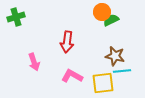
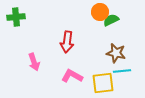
orange circle: moved 2 px left
green cross: rotated 12 degrees clockwise
brown star: moved 1 px right, 3 px up
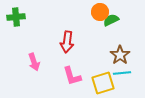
brown star: moved 4 px right, 2 px down; rotated 24 degrees clockwise
cyan line: moved 2 px down
pink L-shape: rotated 135 degrees counterclockwise
yellow square: rotated 10 degrees counterclockwise
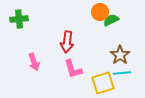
green cross: moved 3 px right, 2 px down
pink L-shape: moved 1 px right, 7 px up
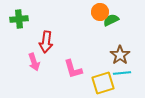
red arrow: moved 21 px left
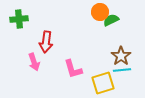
brown star: moved 1 px right, 1 px down
cyan line: moved 3 px up
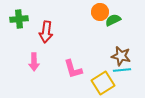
green semicircle: moved 2 px right
red arrow: moved 10 px up
brown star: rotated 24 degrees counterclockwise
pink arrow: rotated 18 degrees clockwise
yellow square: rotated 15 degrees counterclockwise
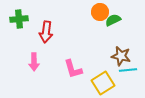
cyan line: moved 6 px right
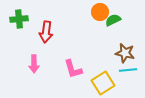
brown star: moved 4 px right, 3 px up
pink arrow: moved 2 px down
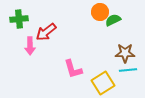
red arrow: rotated 45 degrees clockwise
brown star: rotated 12 degrees counterclockwise
pink arrow: moved 4 px left, 18 px up
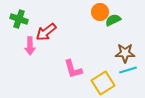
green cross: rotated 24 degrees clockwise
cyan line: rotated 12 degrees counterclockwise
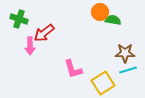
green semicircle: rotated 35 degrees clockwise
red arrow: moved 2 px left, 1 px down
